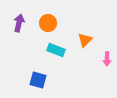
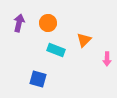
orange triangle: moved 1 px left
blue square: moved 1 px up
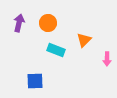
blue square: moved 3 px left, 2 px down; rotated 18 degrees counterclockwise
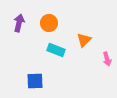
orange circle: moved 1 px right
pink arrow: rotated 16 degrees counterclockwise
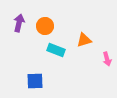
orange circle: moved 4 px left, 3 px down
orange triangle: rotated 28 degrees clockwise
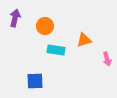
purple arrow: moved 4 px left, 5 px up
cyan rectangle: rotated 12 degrees counterclockwise
